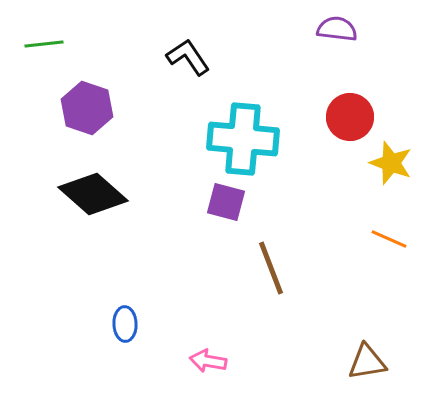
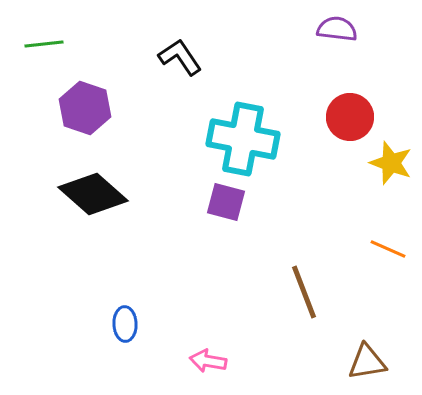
black L-shape: moved 8 px left
purple hexagon: moved 2 px left
cyan cross: rotated 6 degrees clockwise
orange line: moved 1 px left, 10 px down
brown line: moved 33 px right, 24 px down
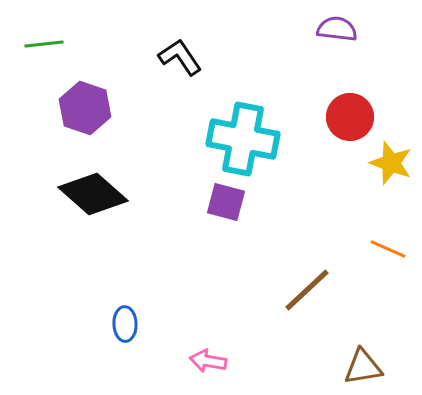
brown line: moved 3 px right, 2 px up; rotated 68 degrees clockwise
brown triangle: moved 4 px left, 5 px down
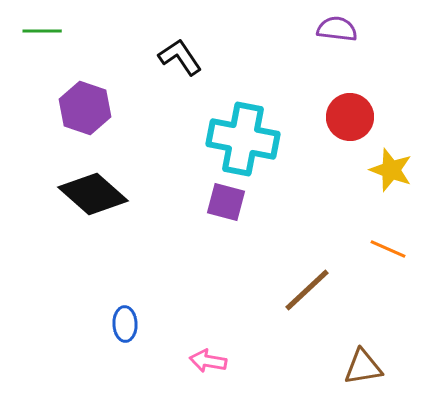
green line: moved 2 px left, 13 px up; rotated 6 degrees clockwise
yellow star: moved 7 px down
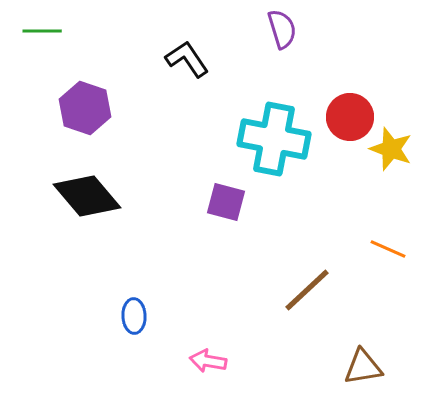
purple semicircle: moved 55 px left; rotated 66 degrees clockwise
black L-shape: moved 7 px right, 2 px down
cyan cross: moved 31 px right
yellow star: moved 21 px up
black diamond: moved 6 px left, 2 px down; rotated 8 degrees clockwise
blue ellipse: moved 9 px right, 8 px up
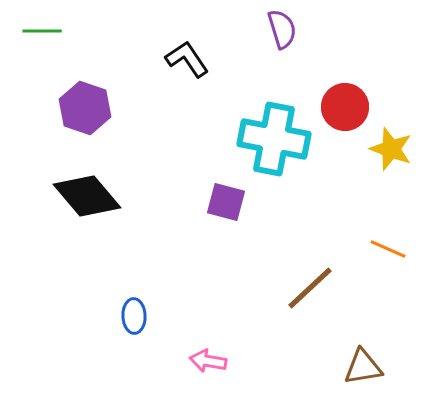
red circle: moved 5 px left, 10 px up
brown line: moved 3 px right, 2 px up
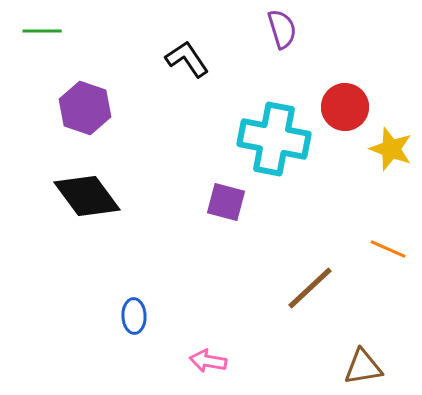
black diamond: rotated 4 degrees clockwise
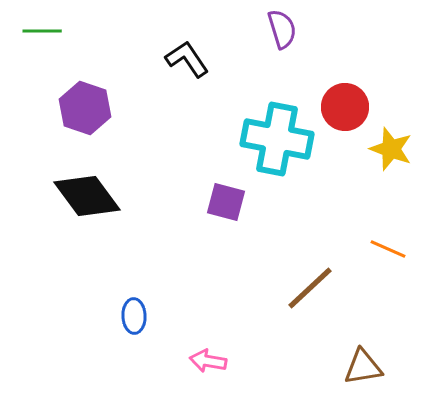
cyan cross: moved 3 px right
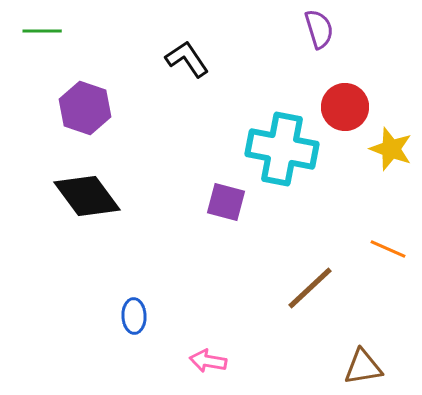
purple semicircle: moved 37 px right
cyan cross: moved 5 px right, 10 px down
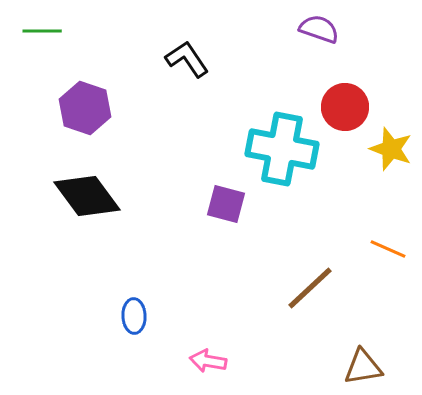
purple semicircle: rotated 54 degrees counterclockwise
purple square: moved 2 px down
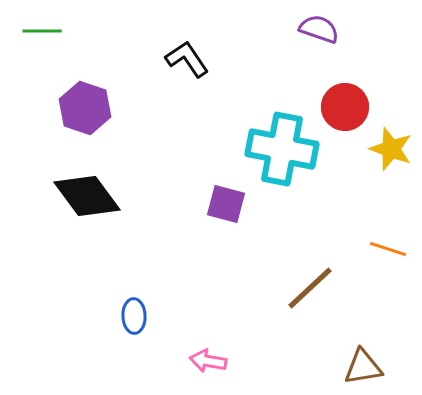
orange line: rotated 6 degrees counterclockwise
